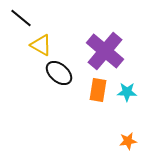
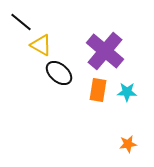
black line: moved 4 px down
orange star: moved 3 px down
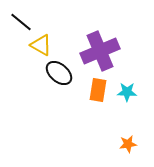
purple cross: moved 5 px left; rotated 27 degrees clockwise
